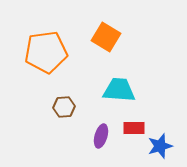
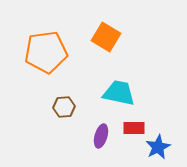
cyan trapezoid: moved 3 px down; rotated 8 degrees clockwise
blue star: moved 2 px left, 1 px down; rotated 10 degrees counterclockwise
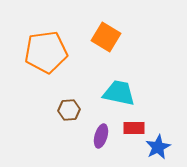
brown hexagon: moved 5 px right, 3 px down
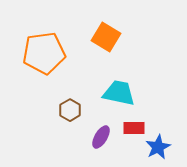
orange pentagon: moved 2 px left, 1 px down
brown hexagon: moved 1 px right; rotated 25 degrees counterclockwise
purple ellipse: moved 1 px down; rotated 15 degrees clockwise
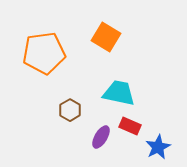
red rectangle: moved 4 px left, 2 px up; rotated 25 degrees clockwise
